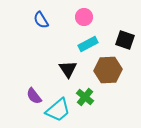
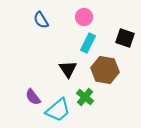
black square: moved 2 px up
cyan rectangle: moved 1 px up; rotated 36 degrees counterclockwise
brown hexagon: moved 3 px left; rotated 12 degrees clockwise
purple semicircle: moved 1 px left, 1 px down
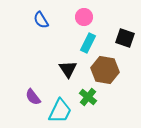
green cross: moved 3 px right
cyan trapezoid: moved 2 px right, 1 px down; rotated 24 degrees counterclockwise
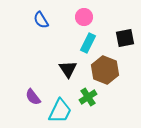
black square: rotated 30 degrees counterclockwise
brown hexagon: rotated 12 degrees clockwise
green cross: rotated 18 degrees clockwise
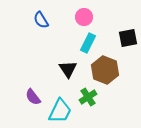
black square: moved 3 px right
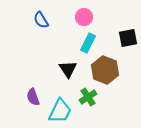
purple semicircle: rotated 18 degrees clockwise
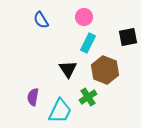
black square: moved 1 px up
purple semicircle: rotated 30 degrees clockwise
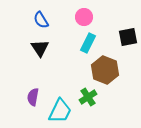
black triangle: moved 28 px left, 21 px up
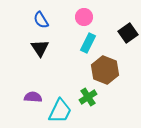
black square: moved 4 px up; rotated 24 degrees counterclockwise
purple semicircle: rotated 84 degrees clockwise
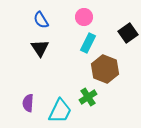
brown hexagon: moved 1 px up
purple semicircle: moved 5 px left, 6 px down; rotated 90 degrees counterclockwise
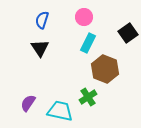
blue semicircle: moved 1 px right; rotated 48 degrees clockwise
purple semicircle: rotated 30 degrees clockwise
cyan trapezoid: rotated 104 degrees counterclockwise
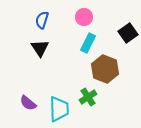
purple semicircle: rotated 84 degrees counterclockwise
cyan trapezoid: moved 1 px left, 2 px up; rotated 76 degrees clockwise
